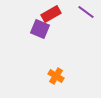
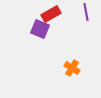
purple line: rotated 42 degrees clockwise
orange cross: moved 16 px right, 8 px up
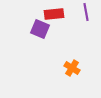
red rectangle: moved 3 px right; rotated 24 degrees clockwise
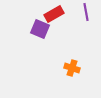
red rectangle: rotated 24 degrees counterclockwise
orange cross: rotated 14 degrees counterclockwise
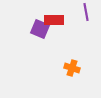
red rectangle: moved 6 px down; rotated 30 degrees clockwise
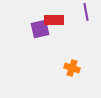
purple square: rotated 36 degrees counterclockwise
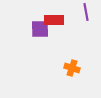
purple square: rotated 12 degrees clockwise
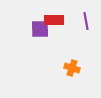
purple line: moved 9 px down
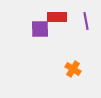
red rectangle: moved 3 px right, 3 px up
orange cross: moved 1 px right, 1 px down; rotated 14 degrees clockwise
